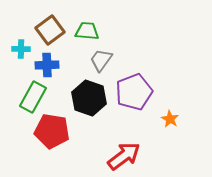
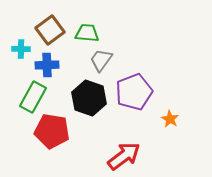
green trapezoid: moved 2 px down
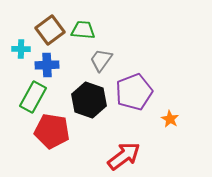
green trapezoid: moved 4 px left, 3 px up
black hexagon: moved 2 px down
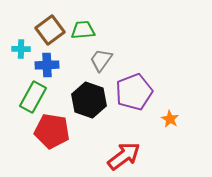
green trapezoid: rotated 10 degrees counterclockwise
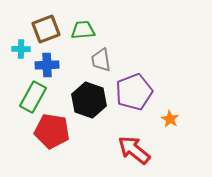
brown square: moved 4 px left, 1 px up; rotated 16 degrees clockwise
gray trapezoid: rotated 45 degrees counterclockwise
red arrow: moved 10 px right, 6 px up; rotated 104 degrees counterclockwise
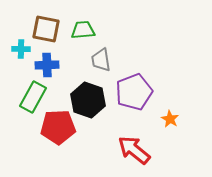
brown square: rotated 32 degrees clockwise
black hexagon: moved 1 px left
red pentagon: moved 6 px right, 4 px up; rotated 12 degrees counterclockwise
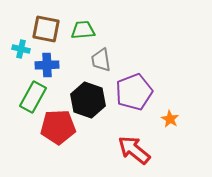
cyan cross: rotated 12 degrees clockwise
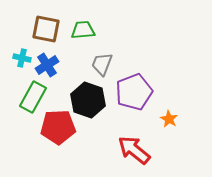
cyan cross: moved 1 px right, 9 px down
gray trapezoid: moved 1 px right, 4 px down; rotated 30 degrees clockwise
blue cross: rotated 30 degrees counterclockwise
orange star: moved 1 px left
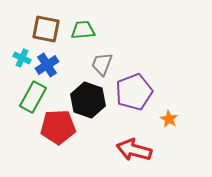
cyan cross: rotated 12 degrees clockwise
red arrow: rotated 24 degrees counterclockwise
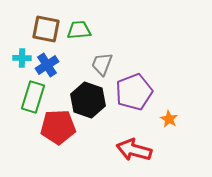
green trapezoid: moved 4 px left
cyan cross: rotated 24 degrees counterclockwise
green rectangle: rotated 12 degrees counterclockwise
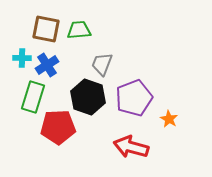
purple pentagon: moved 6 px down
black hexagon: moved 3 px up
red arrow: moved 3 px left, 3 px up
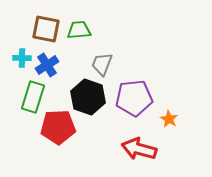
purple pentagon: rotated 15 degrees clockwise
red arrow: moved 8 px right, 2 px down
